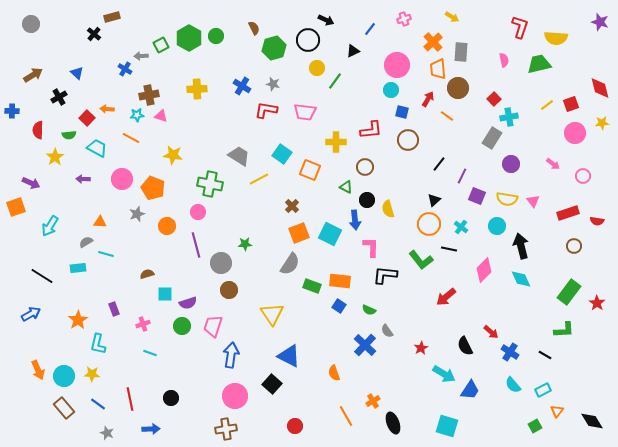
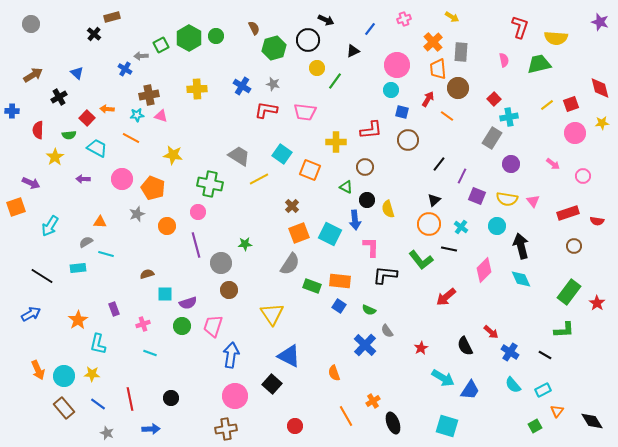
cyan arrow at (444, 374): moved 1 px left, 4 px down
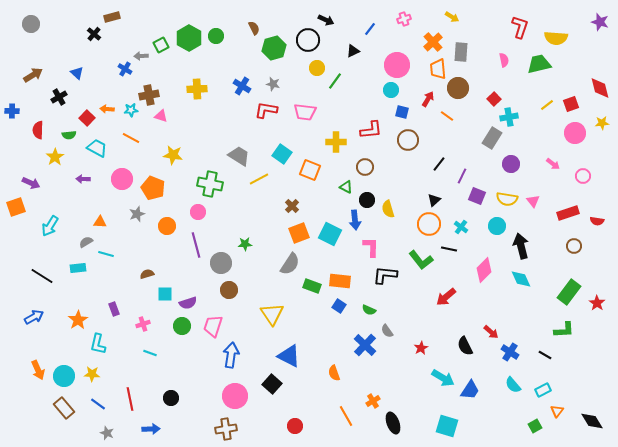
cyan star at (137, 115): moved 6 px left, 5 px up
blue arrow at (31, 314): moved 3 px right, 3 px down
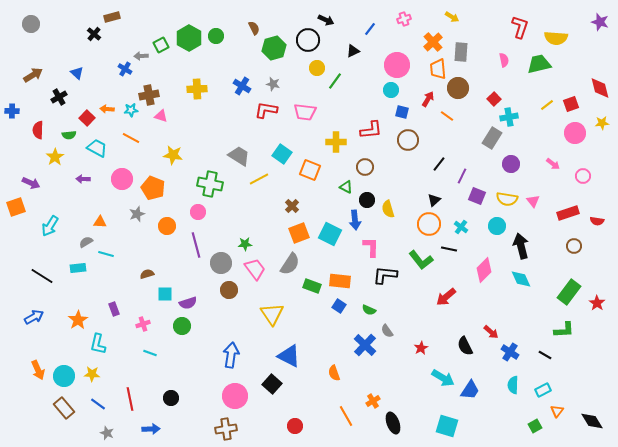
pink trapezoid at (213, 326): moved 42 px right, 57 px up; rotated 125 degrees clockwise
cyan semicircle at (513, 385): rotated 42 degrees clockwise
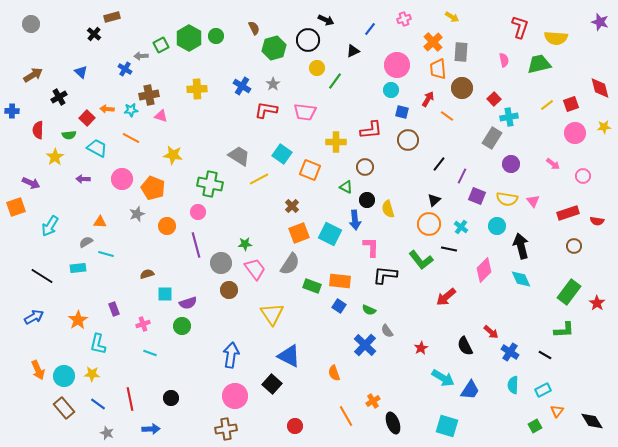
blue triangle at (77, 73): moved 4 px right, 1 px up
gray star at (273, 84): rotated 24 degrees clockwise
brown circle at (458, 88): moved 4 px right
yellow star at (602, 123): moved 2 px right, 4 px down
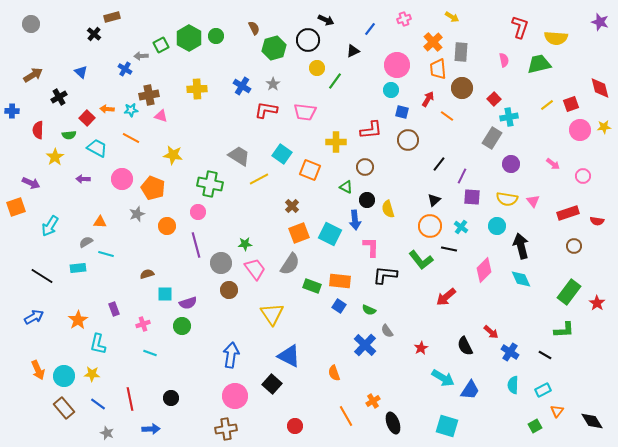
pink circle at (575, 133): moved 5 px right, 3 px up
purple square at (477, 196): moved 5 px left, 1 px down; rotated 18 degrees counterclockwise
orange circle at (429, 224): moved 1 px right, 2 px down
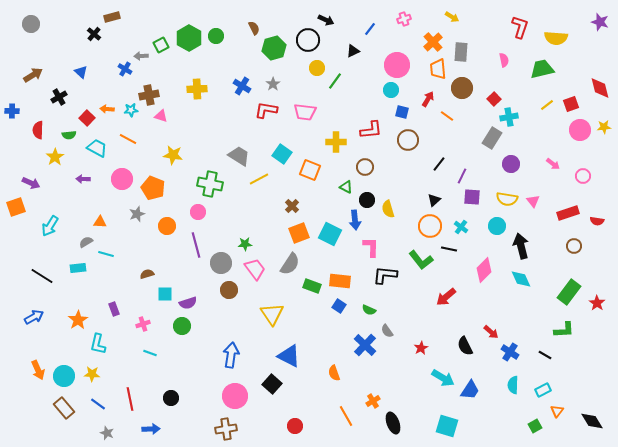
green trapezoid at (539, 64): moved 3 px right, 5 px down
orange line at (131, 138): moved 3 px left, 1 px down
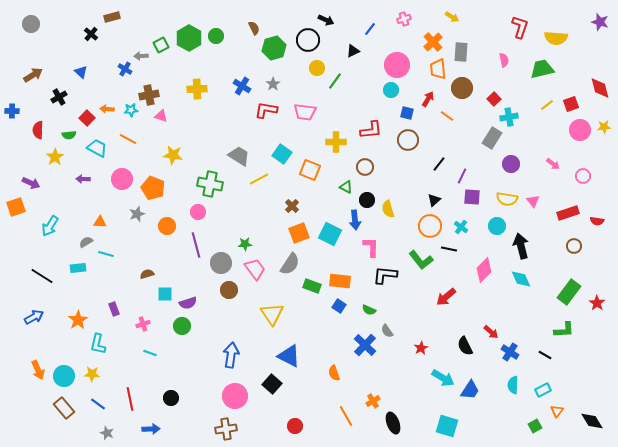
black cross at (94, 34): moved 3 px left
blue square at (402, 112): moved 5 px right, 1 px down
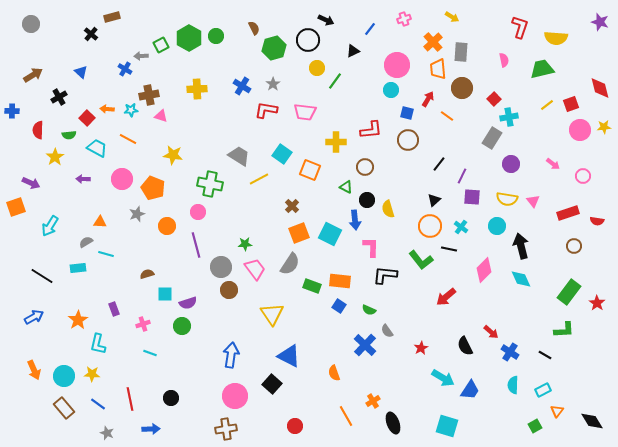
gray circle at (221, 263): moved 4 px down
orange arrow at (38, 370): moved 4 px left
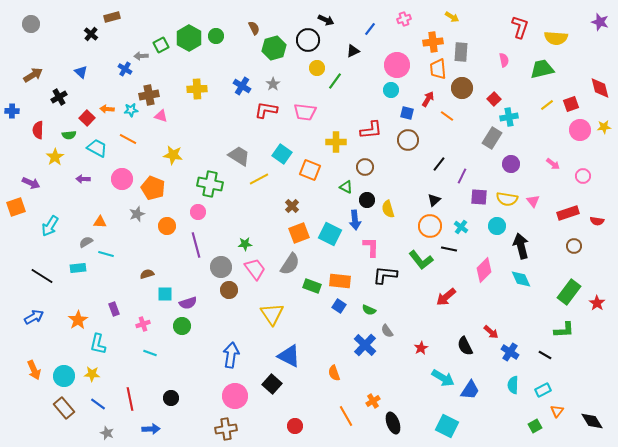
orange cross at (433, 42): rotated 36 degrees clockwise
purple square at (472, 197): moved 7 px right
cyan square at (447, 426): rotated 10 degrees clockwise
